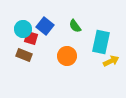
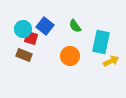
orange circle: moved 3 px right
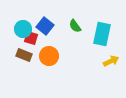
cyan rectangle: moved 1 px right, 8 px up
orange circle: moved 21 px left
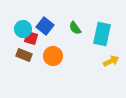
green semicircle: moved 2 px down
orange circle: moved 4 px right
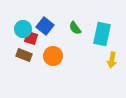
yellow arrow: moved 1 px right, 1 px up; rotated 126 degrees clockwise
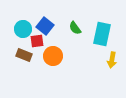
red square: moved 6 px right, 3 px down; rotated 24 degrees counterclockwise
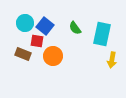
cyan circle: moved 2 px right, 6 px up
red square: rotated 16 degrees clockwise
brown rectangle: moved 1 px left, 1 px up
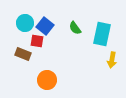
orange circle: moved 6 px left, 24 px down
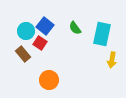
cyan circle: moved 1 px right, 8 px down
red square: moved 3 px right, 2 px down; rotated 24 degrees clockwise
brown rectangle: rotated 28 degrees clockwise
orange circle: moved 2 px right
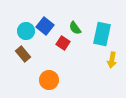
red square: moved 23 px right
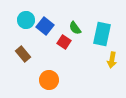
cyan circle: moved 11 px up
red square: moved 1 px right, 1 px up
